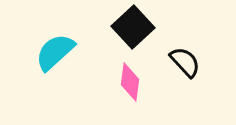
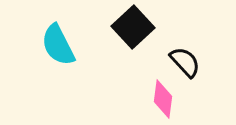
cyan semicircle: moved 3 px right, 7 px up; rotated 75 degrees counterclockwise
pink diamond: moved 33 px right, 17 px down
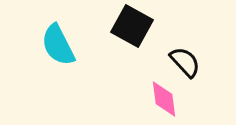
black square: moved 1 px left, 1 px up; rotated 18 degrees counterclockwise
pink diamond: moved 1 px right; rotated 15 degrees counterclockwise
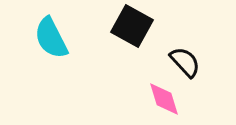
cyan semicircle: moved 7 px left, 7 px up
pink diamond: rotated 9 degrees counterclockwise
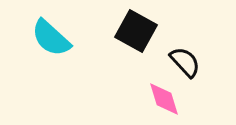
black square: moved 4 px right, 5 px down
cyan semicircle: rotated 21 degrees counterclockwise
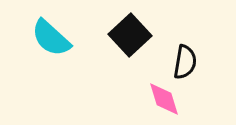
black square: moved 6 px left, 4 px down; rotated 18 degrees clockwise
black semicircle: rotated 52 degrees clockwise
